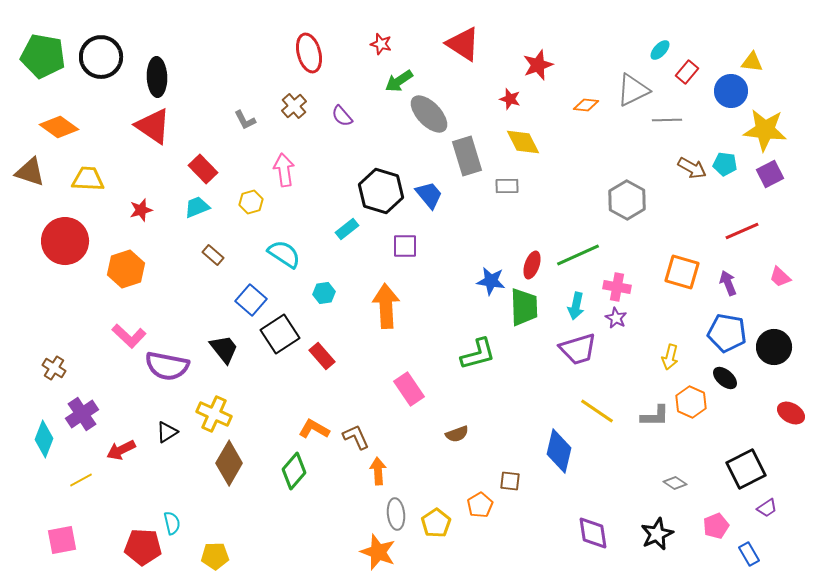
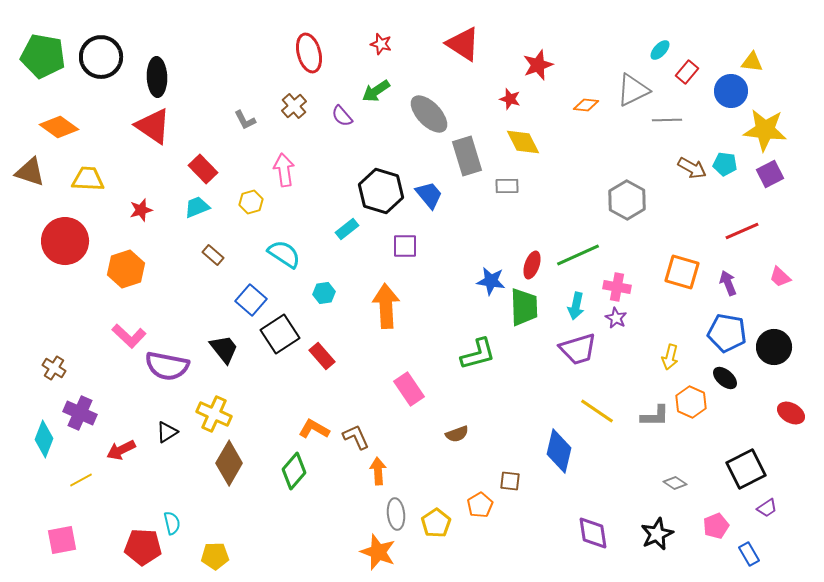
green arrow at (399, 81): moved 23 px left, 10 px down
purple cross at (82, 414): moved 2 px left, 1 px up; rotated 32 degrees counterclockwise
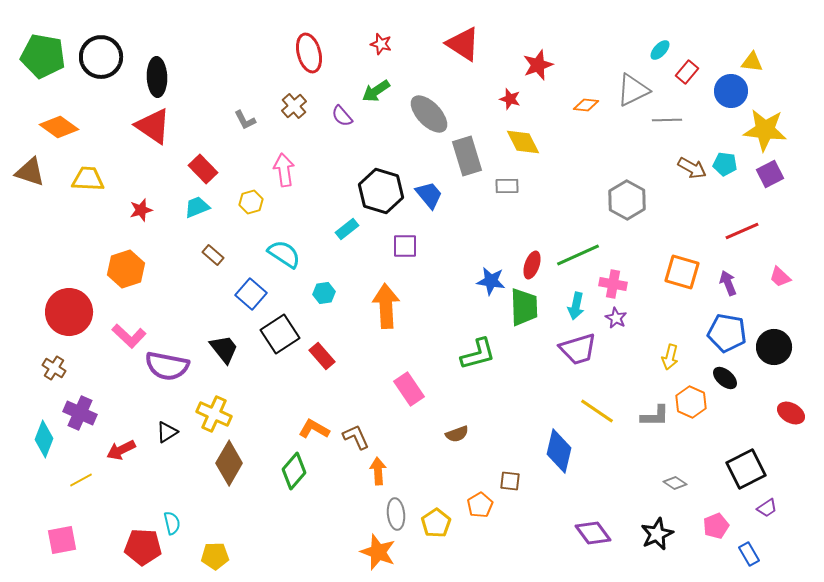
red circle at (65, 241): moved 4 px right, 71 px down
pink cross at (617, 287): moved 4 px left, 3 px up
blue square at (251, 300): moved 6 px up
purple diamond at (593, 533): rotated 27 degrees counterclockwise
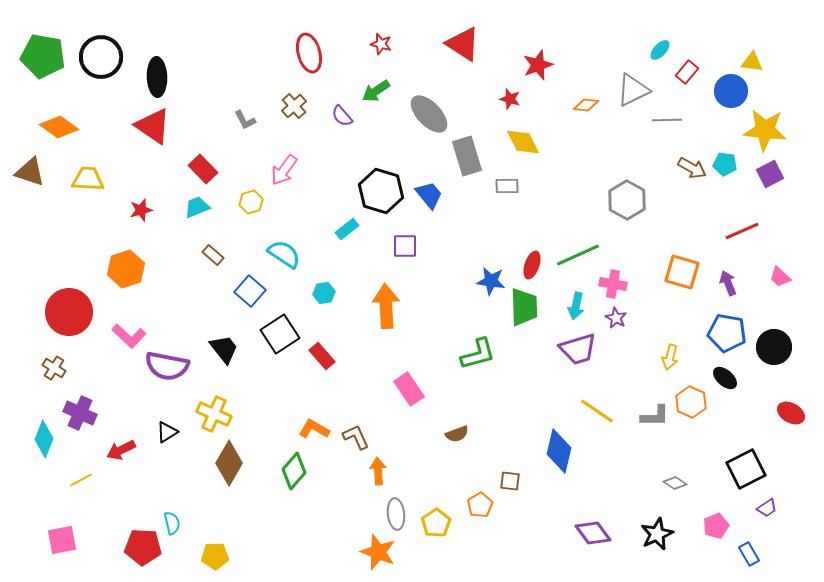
pink arrow at (284, 170): rotated 136 degrees counterclockwise
blue square at (251, 294): moved 1 px left, 3 px up
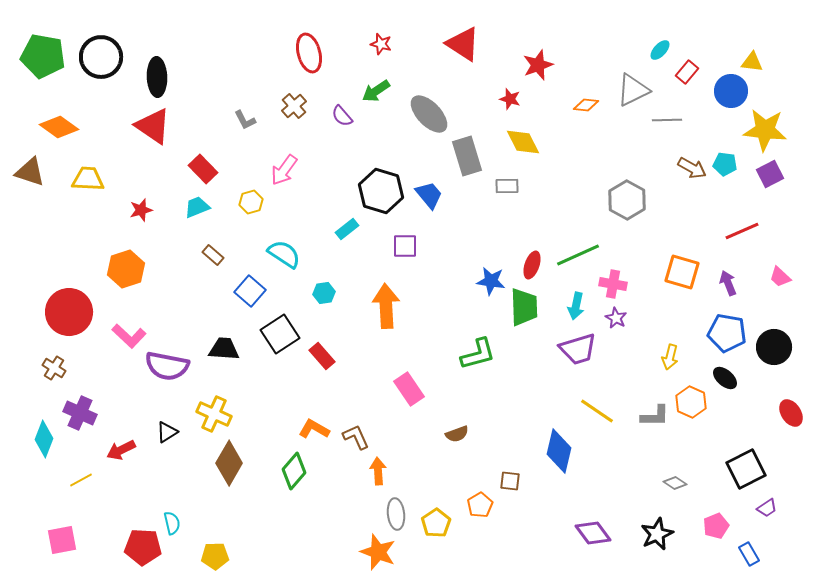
black trapezoid at (224, 349): rotated 48 degrees counterclockwise
red ellipse at (791, 413): rotated 28 degrees clockwise
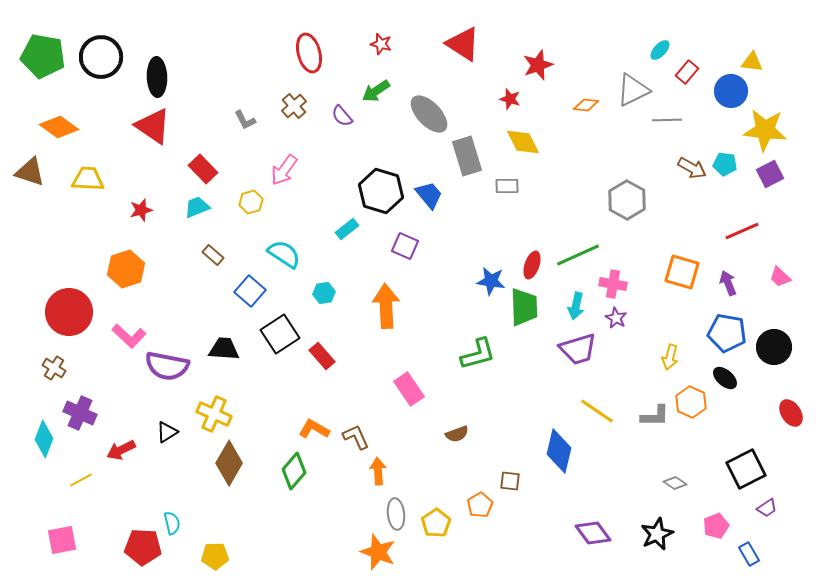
purple square at (405, 246): rotated 24 degrees clockwise
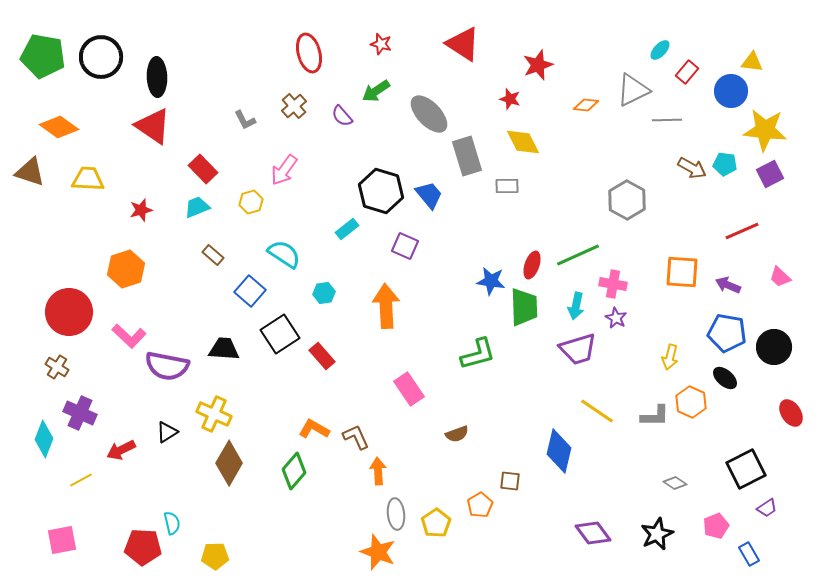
orange square at (682, 272): rotated 12 degrees counterclockwise
purple arrow at (728, 283): moved 2 px down; rotated 45 degrees counterclockwise
brown cross at (54, 368): moved 3 px right, 1 px up
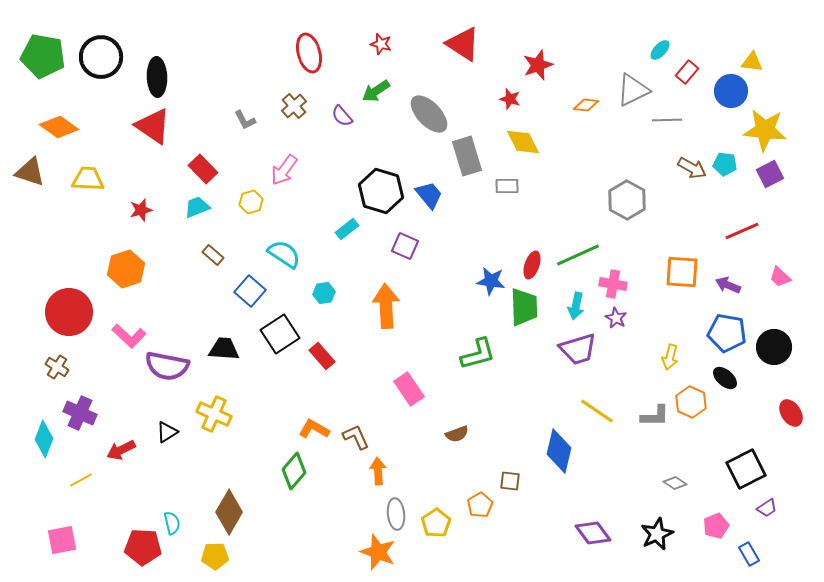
brown diamond at (229, 463): moved 49 px down
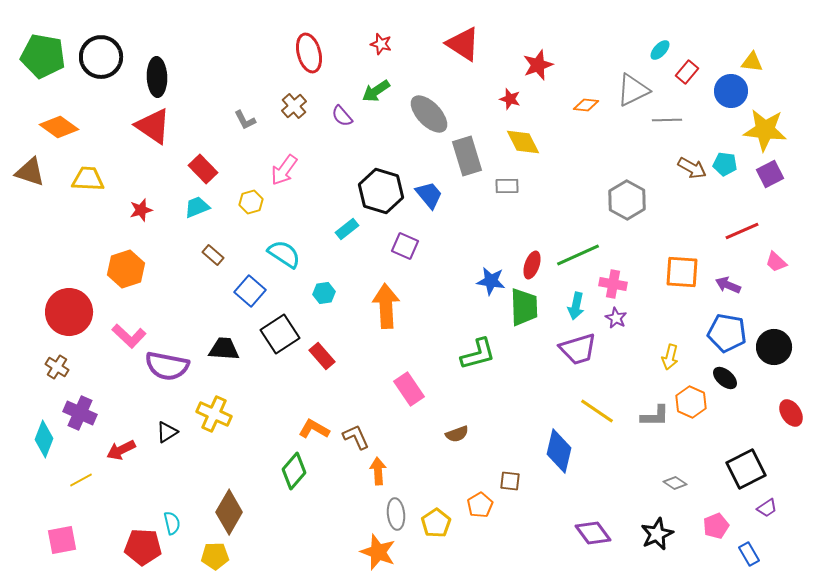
pink trapezoid at (780, 277): moved 4 px left, 15 px up
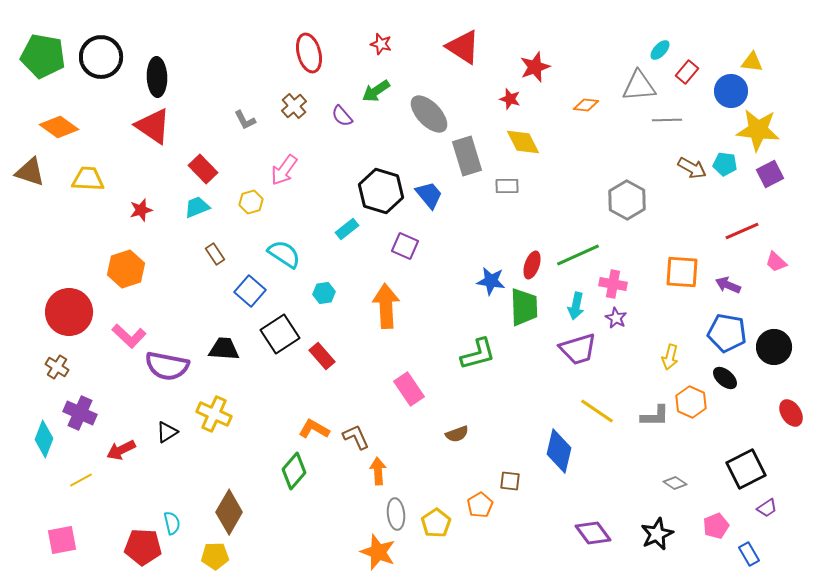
red triangle at (463, 44): moved 3 px down
red star at (538, 65): moved 3 px left, 2 px down
gray triangle at (633, 90): moved 6 px right, 4 px up; rotated 21 degrees clockwise
yellow star at (765, 130): moved 7 px left
brown rectangle at (213, 255): moved 2 px right, 1 px up; rotated 15 degrees clockwise
